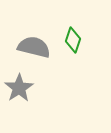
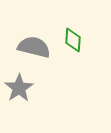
green diamond: rotated 15 degrees counterclockwise
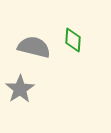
gray star: moved 1 px right, 1 px down
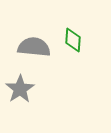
gray semicircle: rotated 8 degrees counterclockwise
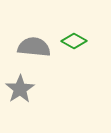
green diamond: moved 1 px right, 1 px down; rotated 65 degrees counterclockwise
